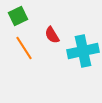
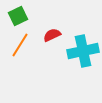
red semicircle: rotated 96 degrees clockwise
orange line: moved 4 px left, 3 px up; rotated 65 degrees clockwise
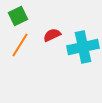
cyan cross: moved 4 px up
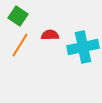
green square: rotated 30 degrees counterclockwise
red semicircle: moved 2 px left; rotated 24 degrees clockwise
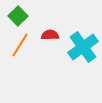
green square: rotated 12 degrees clockwise
cyan cross: rotated 24 degrees counterclockwise
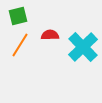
green square: rotated 30 degrees clockwise
cyan cross: rotated 8 degrees counterclockwise
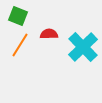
green square: rotated 36 degrees clockwise
red semicircle: moved 1 px left, 1 px up
